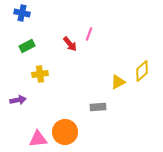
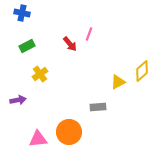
yellow cross: rotated 28 degrees counterclockwise
orange circle: moved 4 px right
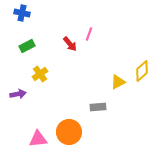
purple arrow: moved 6 px up
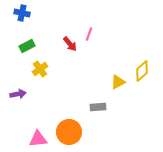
yellow cross: moved 5 px up
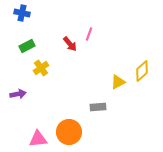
yellow cross: moved 1 px right, 1 px up
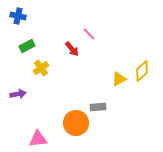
blue cross: moved 4 px left, 3 px down
pink line: rotated 64 degrees counterclockwise
red arrow: moved 2 px right, 5 px down
yellow triangle: moved 1 px right, 3 px up
orange circle: moved 7 px right, 9 px up
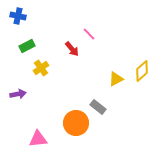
yellow triangle: moved 3 px left
gray rectangle: rotated 42 degrees clockwise
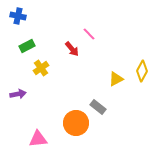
yellow diamond: rotated 20 degrees counterclockwise
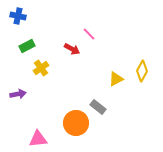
red arrow: rotated 21 degrees counterclockwise
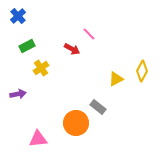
blue cross: rotated 35 degrees clockwise
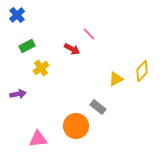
blue cross: moved 1 px left, 1 px up
yellow diamond: rotated 15 degrees clockwise
orange circle: moved 3 px down
